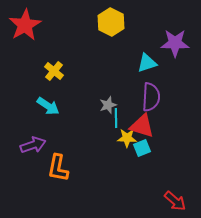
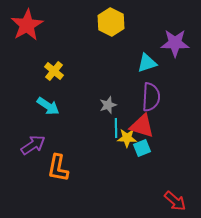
red star: moved 2 px right
cyan line: moved 10 px down
purple arrow: rotated 15 degrees counterclockwise
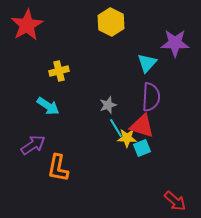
cyan triangle: rotated 30 degrees counterclockwise
yellow cross: moved 5 px right; rotated 36 degrees clockwise
cyan line: rotated 30 degrees counterclockwise
